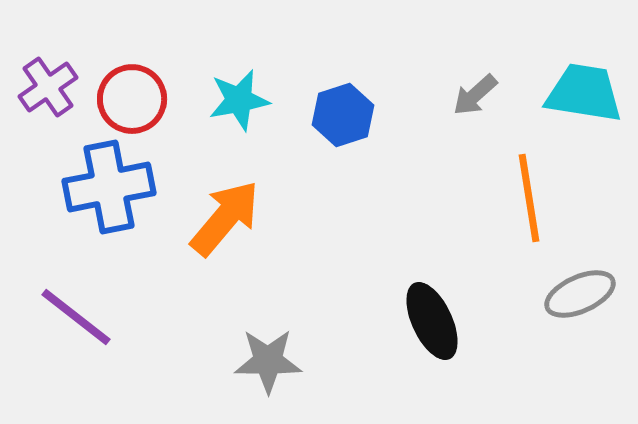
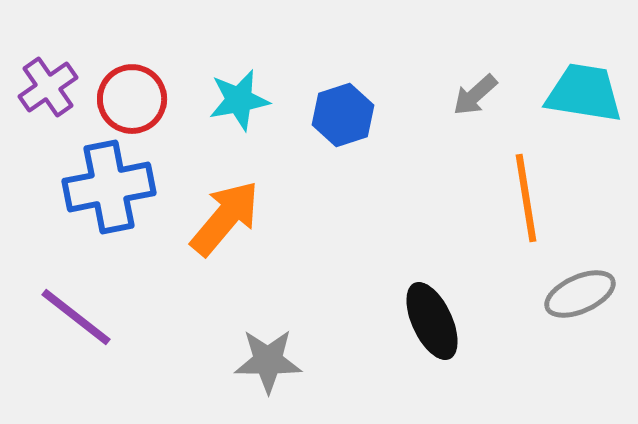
orange line: moved 3 px left
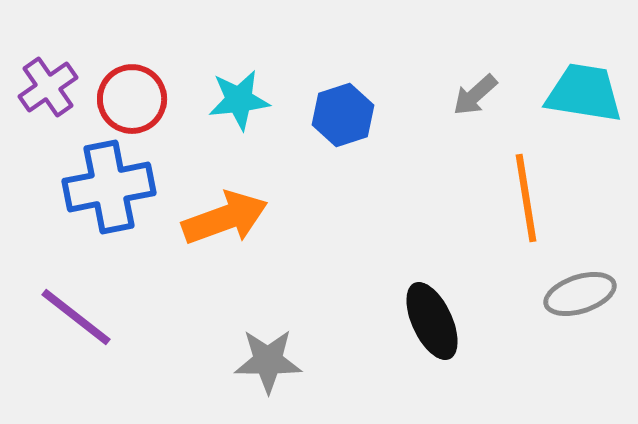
cyan star: rotated 4 degrees clockwise
orange arrow: rotated 30 degrees clockwise
gray ellipse: rotated 6 degrees clockwise
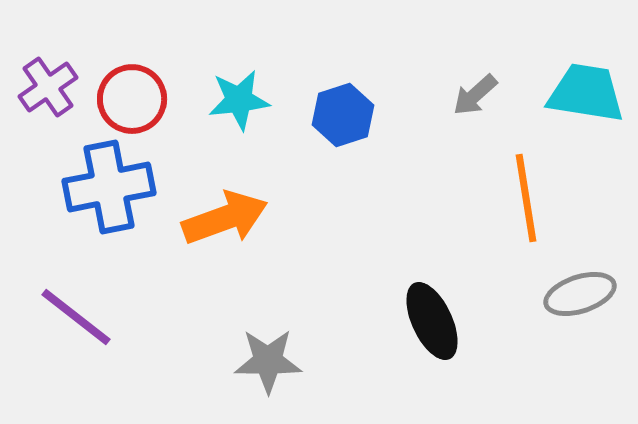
cyan trapezoid: moved 2 px right
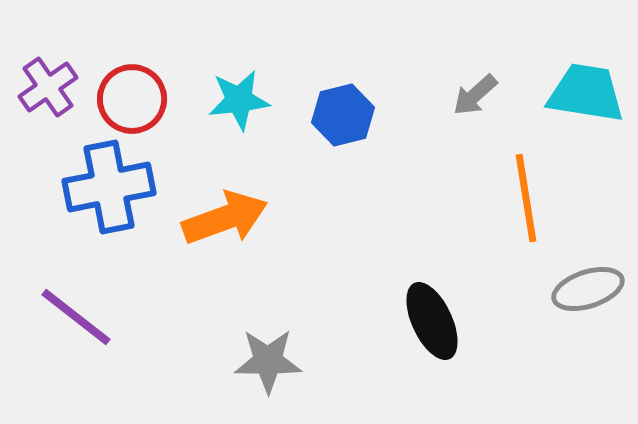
blue hexagon: rotated 4 degrees clockwise
gray ellipse: moved 8 px right, 5 px up
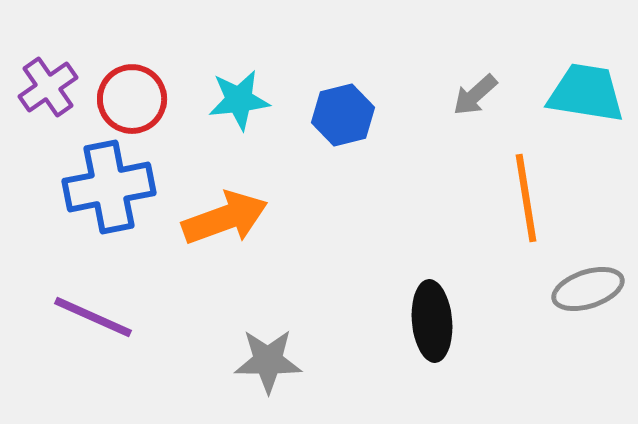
purple line: moved 17 px right; rotated 14 degrees counterclockwise
black ellipse: rotated 20 degrees clockwise
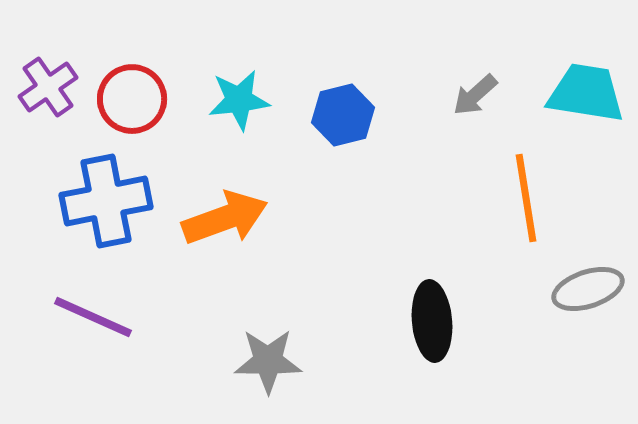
blue cross: moved 3 px left, 14 px down
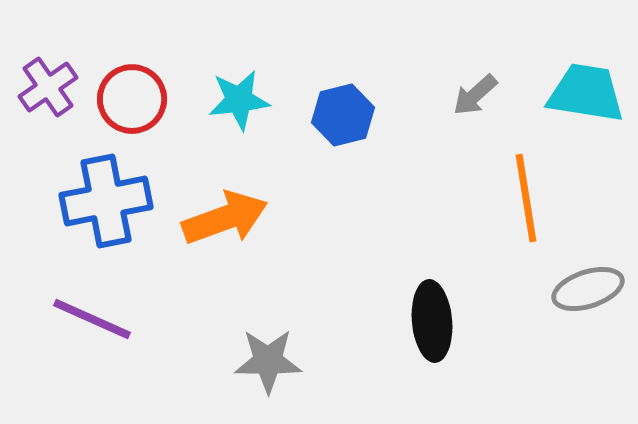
purple line: moved 1 px left, 2 px down
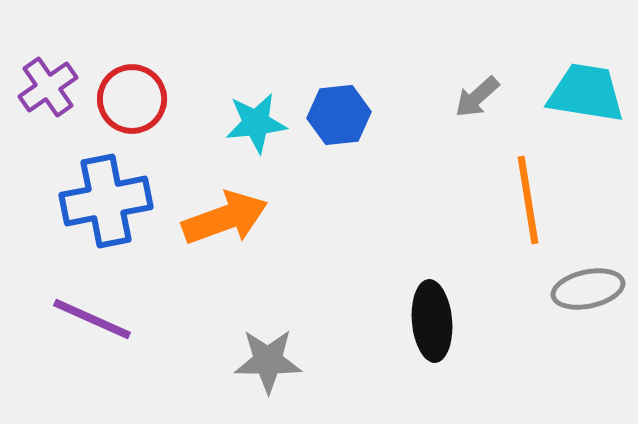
gray arrow: moved 2 px right, 2 px down
cyan star: moved 17 px right, 23 px down
blue hexagon: moved 4 px left; rotated 8 degrees clockwise
orange line: moved 2 px right, 2 px down
gray ellipse: rotated 6 degrees clockwise
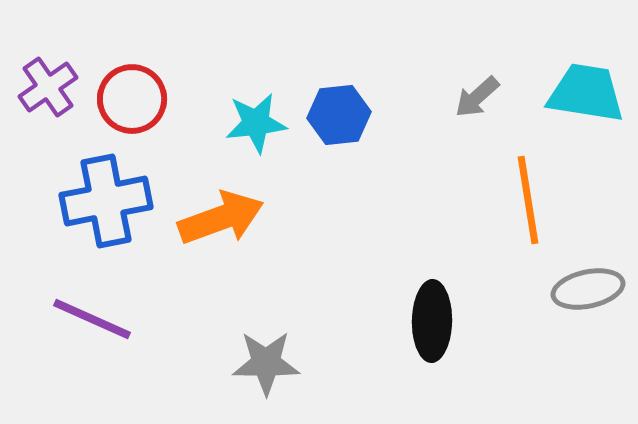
orange arrow: moved 4 px left
black ellipse: rotated 6 degrees clockwise
gray star: moved 2 px left, 2 px down
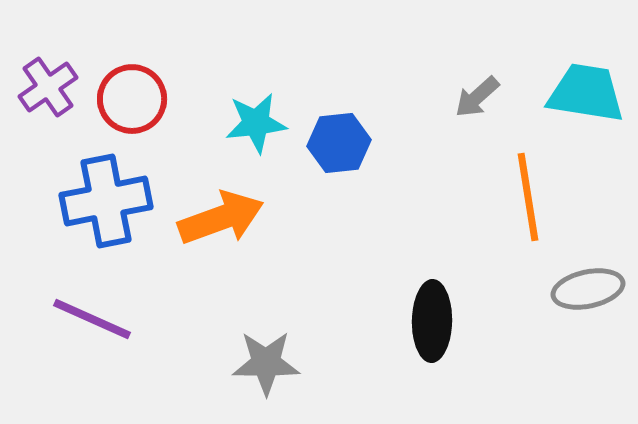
blue hexagon: moved 28 px down
orange line: moved 3 px up
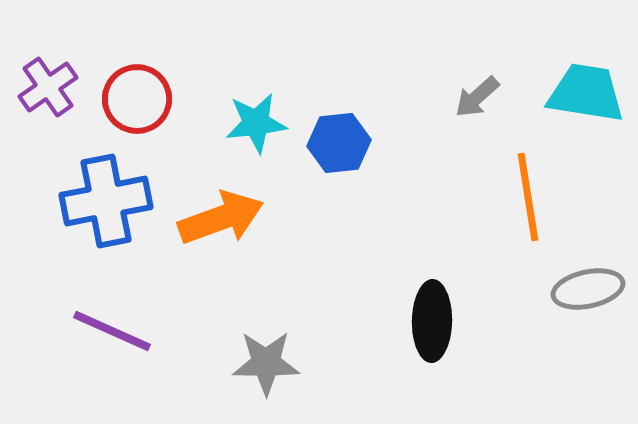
red circle: moved 5 px right
purple line: moved 20 px right, 12 px down
